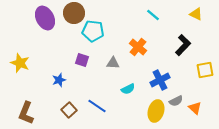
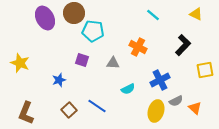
orange cross: rotated 12 degrees counterclockwise
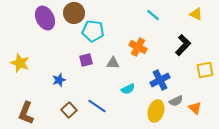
purple square: moved 4 px right; rotated 32 degrees counterclockwise
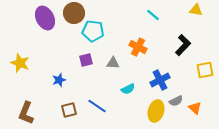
yellow triangle: moved 4 px up; rotated 16 degrees counterclockwise
brown square: rotated 28 degrees clockwise
